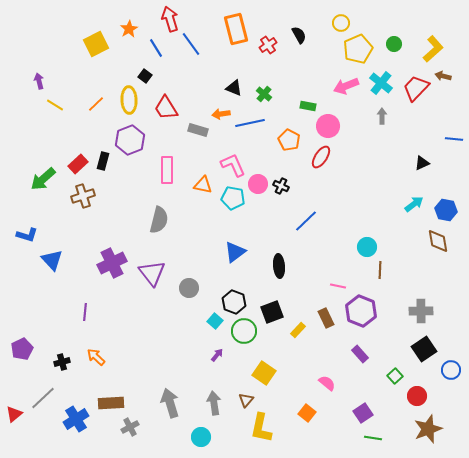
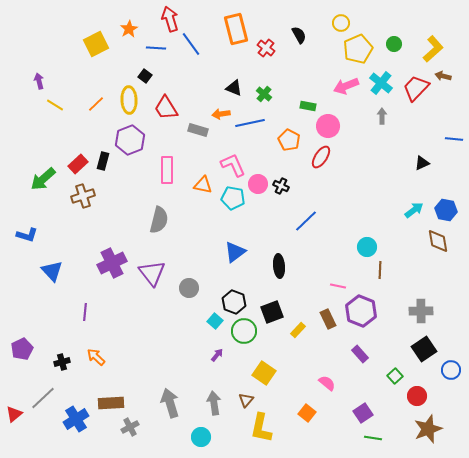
red cross at (268, 45): moved 2 px left, 3 px down; rotated 18 degrees counterclockwise
blue line at (156, 48): rotated 54 degrees counterclockwise
cyan arrow at (414, 204): moved 6 px down
blue triangle at (52, 260): moved 11 px down
brown rectangle at (326, 318): moved 2 px right, 1 px down
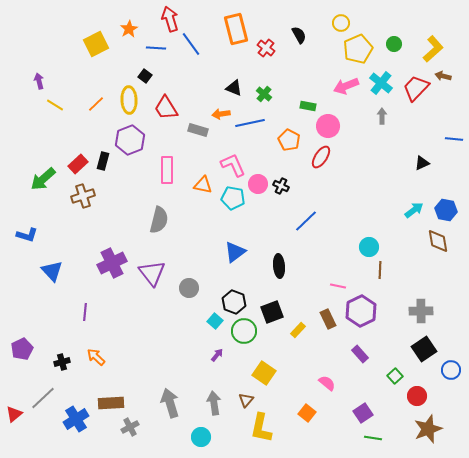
cyan circle at (367, 247): moved 2 px right
purple hexagon at (361, 311): rotated 12 degrees clockwise
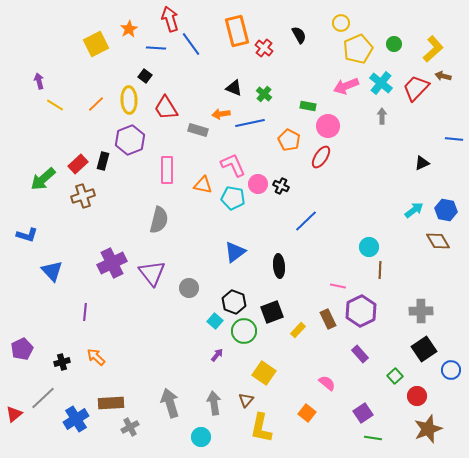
orange rectangle at (236, 29): moved 1 px right, 2 px down
red cross at (266, 48): moved 2 px left
brown diamond at (438, 241): rotated 20 degrees counterclockwise
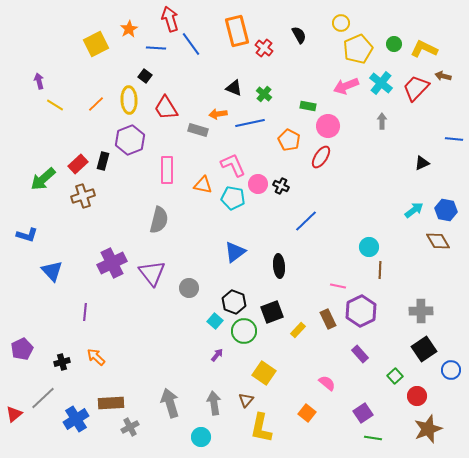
yellow L-shape at (433, 49): moved 9 px left; rotated 112 degrees counterclockwise
orange arrow at (221, 114): moved 3 px left
gray arrow at (382, 116): moved 5 px down
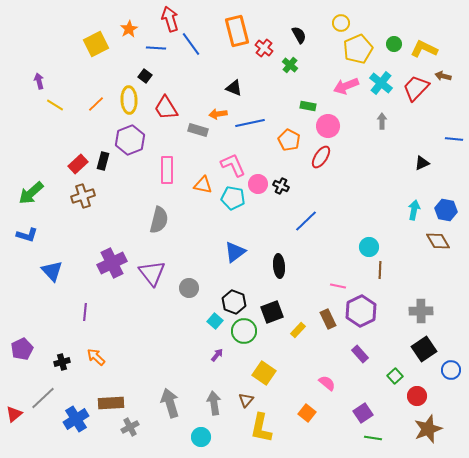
green cross at (264, 94): moved 26 px right, 29 px up
green arrow at (43, 179): moved 12 px left, 14 px down
cyan arrow at (414, 210): rotated 42 degrees counterclockwise
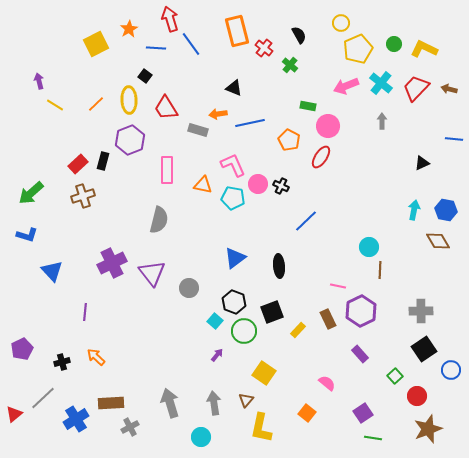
brown arrow at (443, 76): moved 6 px right, 13 px down
blue triangle at (235, 252): moved 6 px down
